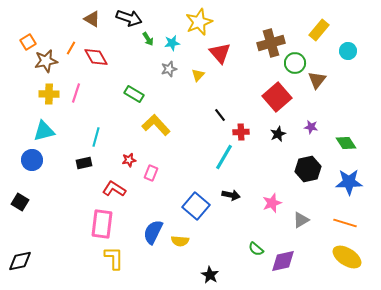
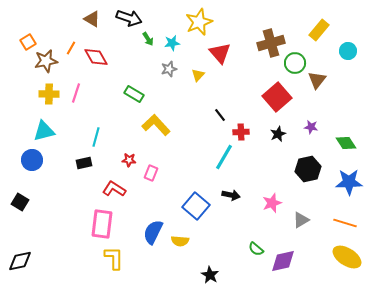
red star at (129, 160): rotated 16 degrees clockwise
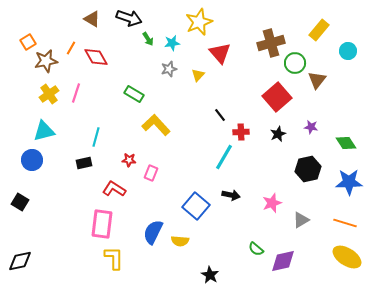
yellow cross at (49, 94): rotated 36 degrees counterclockwise
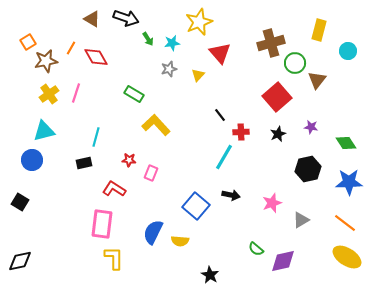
black arrow at (129, 18): moved 3 px left
yellow rectangle at (319, 30): rotated 25 degrees counterclockwise
orange line at (345, 223): rotated 20 degrees clockwise
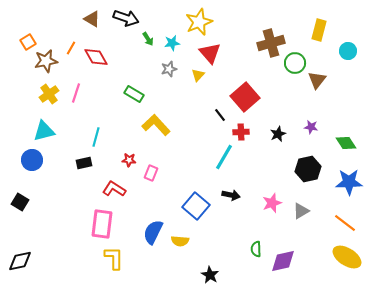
red triangle at (220, 53): moved 10 px left
red square at (277, 97): moved 32 px left
gray triangle at (301, 220): moved 9 px up
green semicircle at (256, 249): rotated 49 degrees clockwise
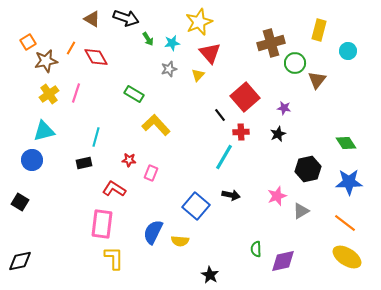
purple star at (311, 127): moved 27 px left, 19 px up
pink star at (272, 203): moved 5 px right, 7 px up
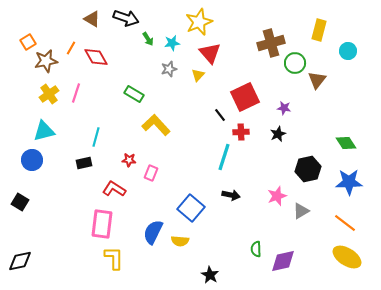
red square at (245, 97): rotated 16 degrees clockwise
cyan line at (224, 157): rotated 12 degrees counterclockwise
blue square at (196, 206): moved 5 px left, 2 px down
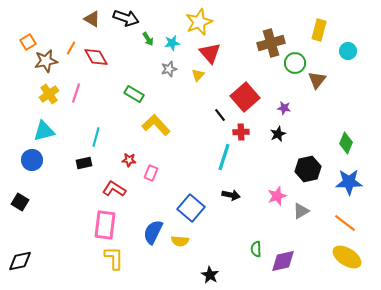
red square at (245, 97): rotated 16 degrees counterclockwise
green diamond at (346, 143): rotated 55 degrees clockwise
pink rectangle at (102, 224): moved 3 px right, 1 px down
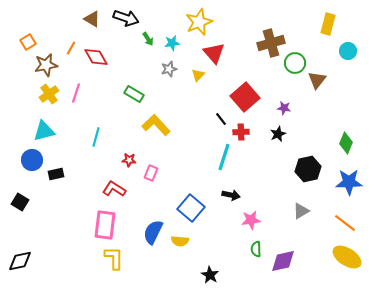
yellow rectangle at (319, 30): moved 9 px right, 6 px up
red triangle at (210, 53): moved 4 px right
brown star at (46, 61): moved 4 px down
black line at (220, 115): moved 1 px right, 4 px down
black rectangle at (84, 163): moved 28 px left, 11 px down
pink star at (277, 196): moved 26 px left, 24 px down; rotated 12 degrees clockwise
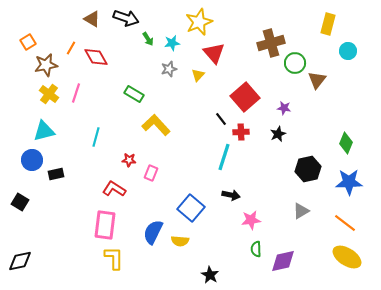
yellow cross at (49, 94): rotated 18 degrees counterclockwise
